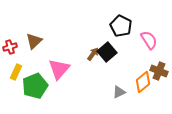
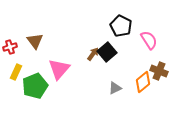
brown triangle: moved 1 px right; rotated 24 degrees counterclockwise
gray triangle: moved 4 px left, 4 px up
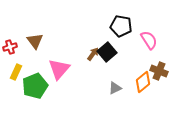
black pentagon: rotated 15 degrees counterclockwise
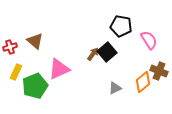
brown triangle: rotated 12 degrees counterclockwise
pink triangle: rotated 25 degrees clockwise
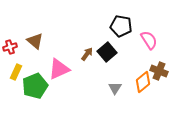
brown arrow: moved 6 px left
gray triangle: rotated 32 degrees counterclockwise
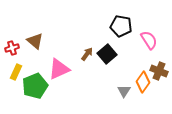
red cross: moved 2 px right, 1 px down
black square: moved 2 px down
orange diamond: rotated 15 degrees counterclockwise
gray triangle: moved 9 px right, 3 px down
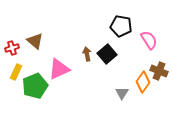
brown arrow: rotated 48 degrees counterclockwise
gray triangle: moved 2 px left, 2 px down
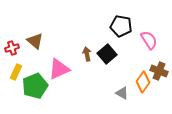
gray triangle: rotated 32 degrees counterclockwise
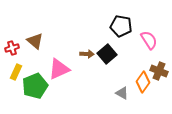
brown arrow: rotated 104 degrees clockwise
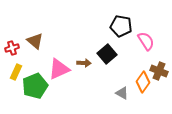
pink semicircle: moved 3 px left, 1 px down
brown arrow: moved 3 px left, 9 px down
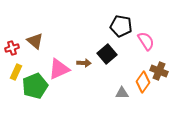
gray triangle: rotated 32 degrees counterclockwise
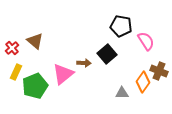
red cross: rotated 24 degrees counterclockwise
pink triangle: moved 4 px right, 5 px down; rotated 15 degrees counterclockwise
